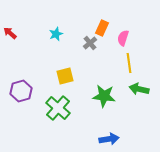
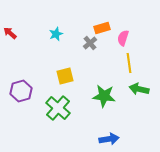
orange rectangle: rotated 49 degrees clockwise
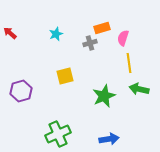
gray cross: rotated 24 degrees clockwise
green star: rotated 30 degrees counterclockwise
green cross: moved 26 px down; rotated 25 degrees clockwise
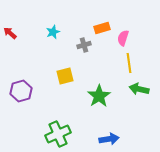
cyan star: moved 3 px left, 2 px up
gray cross: moved 6 px left, 2 px down
green star: moved 5 px left; rotated 10 degrees counterclockwise
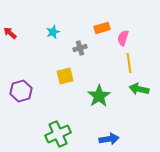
gray cross: moved 4 px left, 3 px down
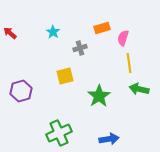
cyan star: rotated 16 degrees counterclockwise
green cross: moved 1 px right, 1 px up
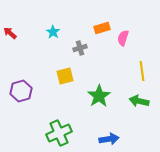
yellow line: moved 13 px right, 8 px down
green arrow: moved 12 px down
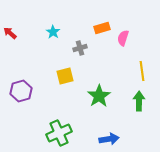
green arrow: rotated 78 degrees clockwise
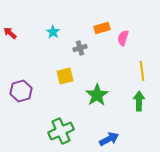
green star: moved 2 px left, 1 px up
green cross: moved 2 px right, 2 px up
blue arrow: rotated 18 degrees counterclockwise
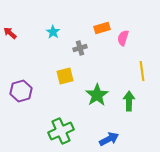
green arrow: moved 10 px left
